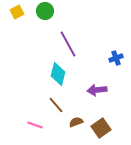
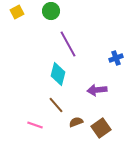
green circle: moved 6 px right
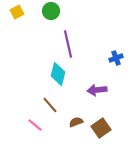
purple line: rotated 16 degrees clockwise
brown line: moved 6 px left
pink line: rotated 21 degrees clockwise
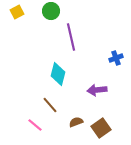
purple line: moved 3 px right, 7 px up
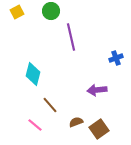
cyan diamond: moved 25 px left
brown square: moved 2 px left, 1 px down
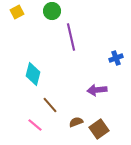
green circle: moved 1 px right
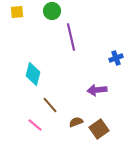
yellow square: rotated 24 degrees clockwise
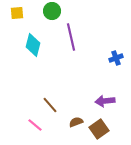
yellow square: moved 1 px down
cyan diamond: moved 29 px up
purple arrow: moved 8 px right, 11 px down
